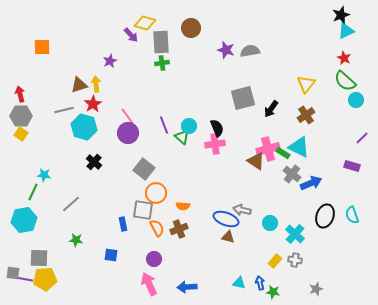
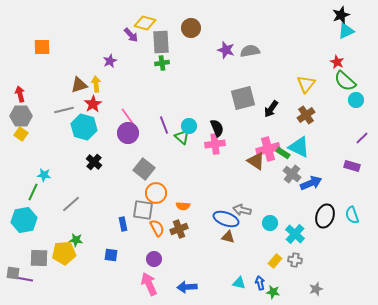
red star at (344, 58): moved 7 px left, 4 px down
yellow pentagon at (45, 279): moved 19 px right, 26 px up
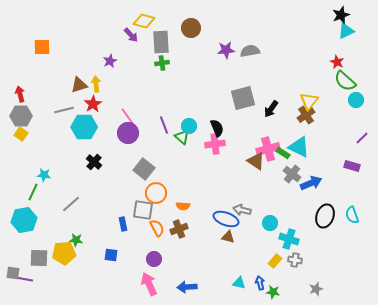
yellow diamond at (145, 23): moved 1 px left, 2 px up
purple star at (226, 50): rotated 24 degrees counterclockwise
yellow triangle at (306, 84): moved 3 px right, 17 px down
cyan hexagon at (84, 127): rotated 15 degrees counterclockwise
cyan cross at (295, 234): moved 6 px left, 5 px down; rotated 24 degrees counterclockwise
